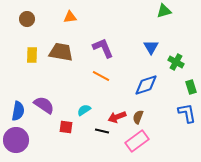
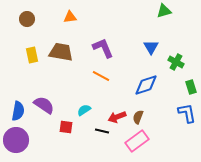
yellow rectangle: rotated 14 degrees counterclockwise
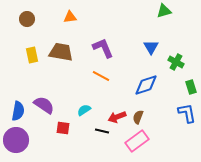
red square: moved 3 px left, 1 px down
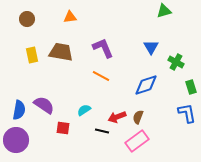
blue semicircle: moved 1 px right, 1 px up
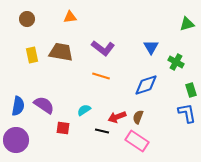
green triangle: moved 23 px right, 13 px down
purple L-shape: rotated 150 degrees clockwise
orange line: rotated 12 degrees counterclockwise
green rectangle: moved 3 px down
blue semicircle: moved 1 px left, 4 px up
pink rectangle: rotated 70 degrees clockwise
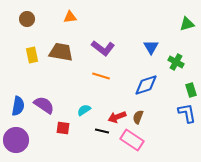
pink rectangle: moved 5 px left, 1 px up
